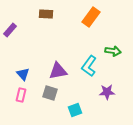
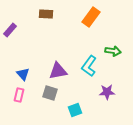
pink rectangle: moved 2 px left
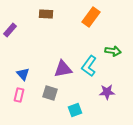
purple triangle: moved 5 px right, 2 px up
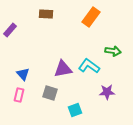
cyan L-shape: rotated 90 degrees clockwise
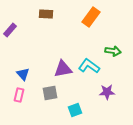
gray square: rotated 28 degrees counterclockwise
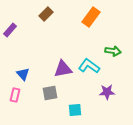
brown rectangle: rotated 48 degrees counterclockwise
pink rectangle: moved 4 px left
cyan square: rotated 16 degrees clockwise
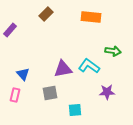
orange rectangle: rotated 60 degrees clockwise
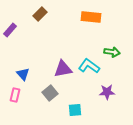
brown rectangle: moved 6 px left
green arrow: moved 1 px left, 1 px down
gray square: rotated 28 degrees counterclockwise
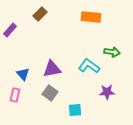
purple triangle: moved 11 px left
gray square: rotated 14 degrees counterclockwise
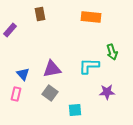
brown rectangle: rotated 56 degrees counterclockwise
green arrow: rotated 63 degrees clockwise
cyan L-shape: rotated 35 degrees counterclockwise
pink rectangle: moved 1 px right, 1 px up
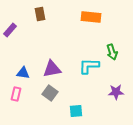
blue triangle: moved 1 px up; rotated 40 degrees counterclockwise
purple star: moved 9 px right
cyan square: moved 1 px right, 1 px down
